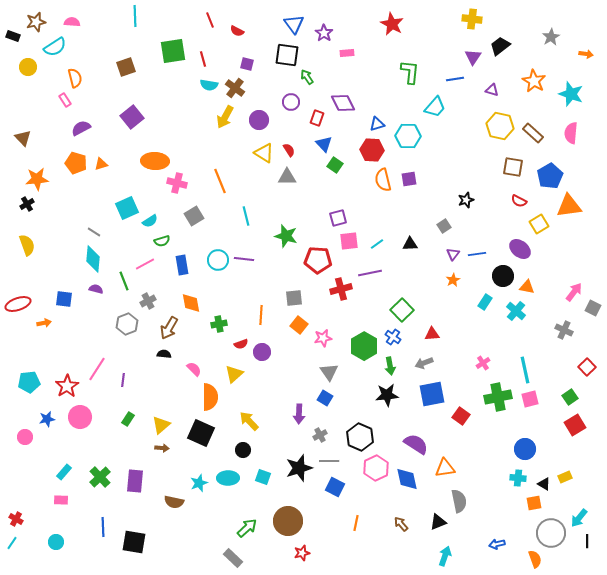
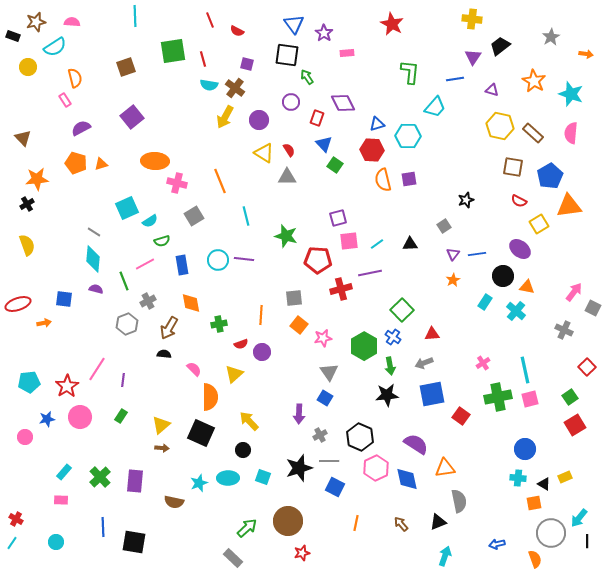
green rectangle at (128, 419): moved 7 px left, 3 px up
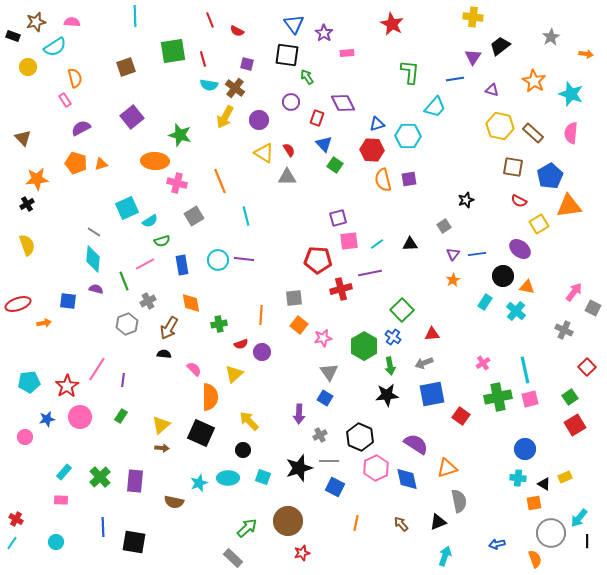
yellow cross at (472, 19): moved 1 px right, 2 px up
green star at (286, 236): moved 106 px left, 101 px up
blue square at (64, 299): moved 4 px right, 2 px down
orange triangle at (445, 468): moved 2 px right; rotated 10 degrees counterclockwise
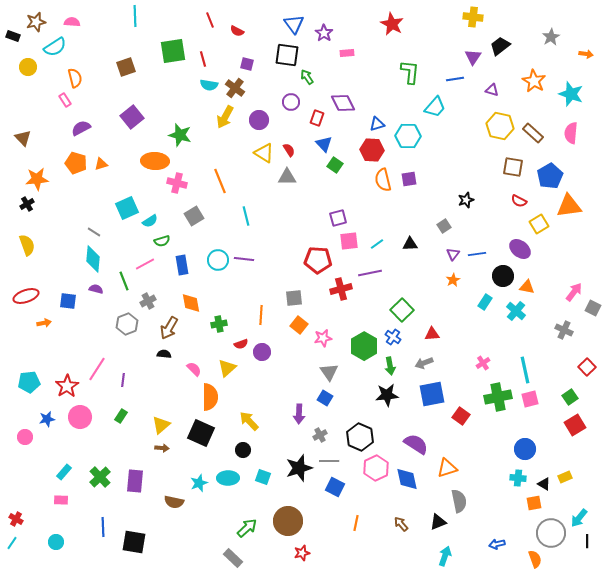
red ellipse at (18, 304): moved 8 px right, 8 px up
yellow triangle at (234, 374): moved 7 px left, 6 px up
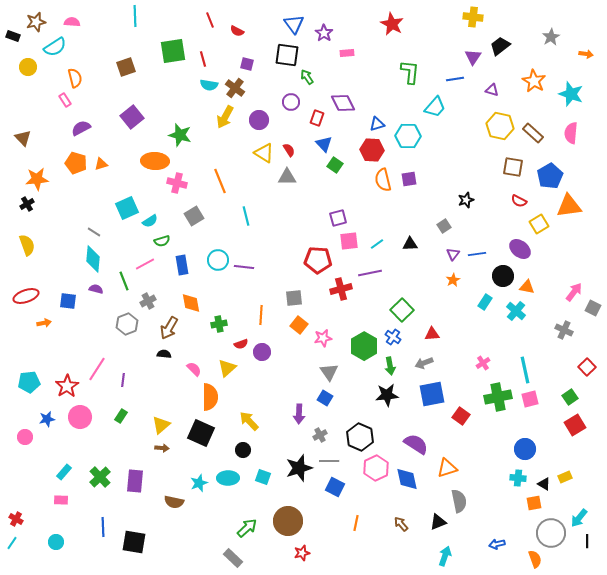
purple line at (244, 259): moved 8 px down
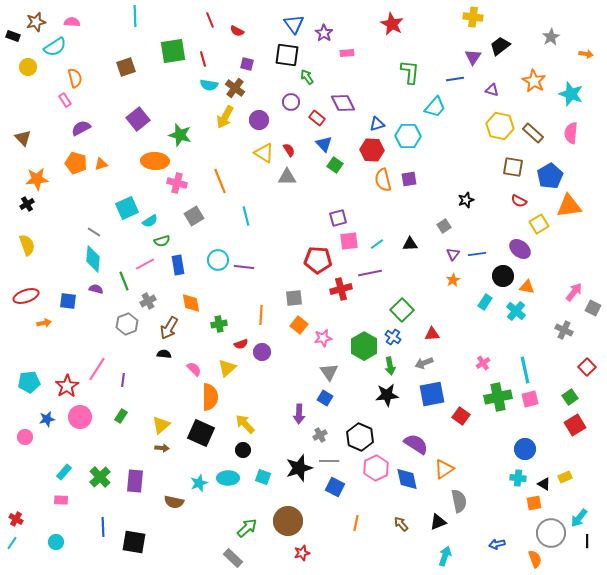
purple square at (132, 117): moved 6 px right, 2 px down
red rectangle at (317, 118): rotated 70 degrees counterclockwise
blue rectangle at (182, 265): moved 4 px left
yellow arrow at (249, 421): moved 4 px left, 3 px down
orange triangle at (447, 468): moved 3 px left, 1 px down; rotated 15 degrees counterclockwise
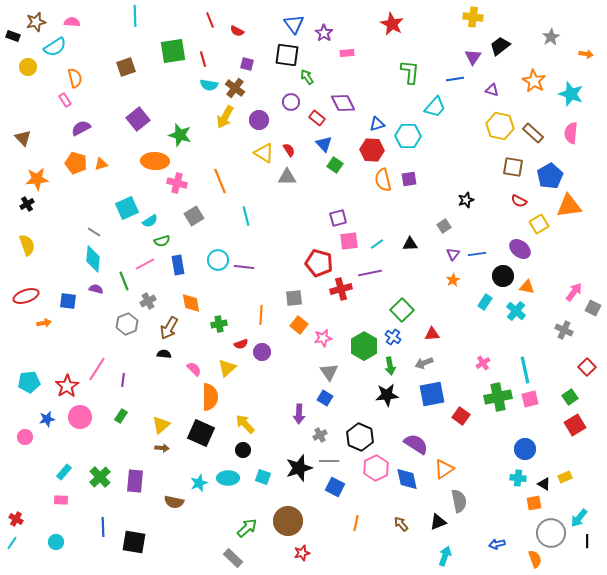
red pentagon at (318, 260): moved 1 px right, 3 px down; rotated 12 degrees clockwise
